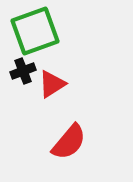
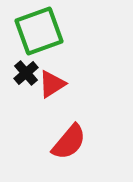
green square: moved 4 px right
black cross: moved 3 px right, 2 px down; rotated 20 degrees counterclockwise
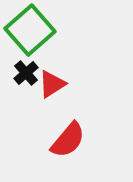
green square: moved 9 px left, 1 px up; rotated 21 degrees counterclockwise
red semicircle: moved 1 px left, 2 px up
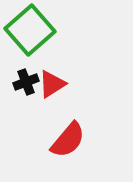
black cross: moved 9 px down; rotated 20 degrees clockwise
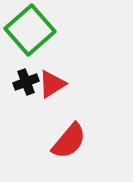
red semicircle: moved 1 px right, 1 px down
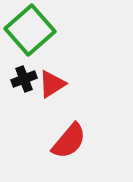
black cross: moved 2 px left, 3 px up
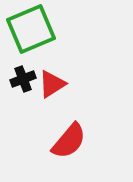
green square: moved 1 px right, 1 px up; rotated 18 degrees clockwise
black cross: moved 1 px left
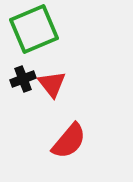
green square: moved 3 px right
red triangle: rotated 36 degrees counterclockwise
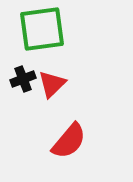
green square: moved 8 px right; rotated 15 degrees clockwise
red triangle: rotated 24 degrees clockwise
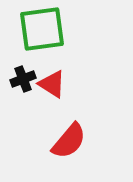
red triangle: rotated 44 degrees counterclockwise
